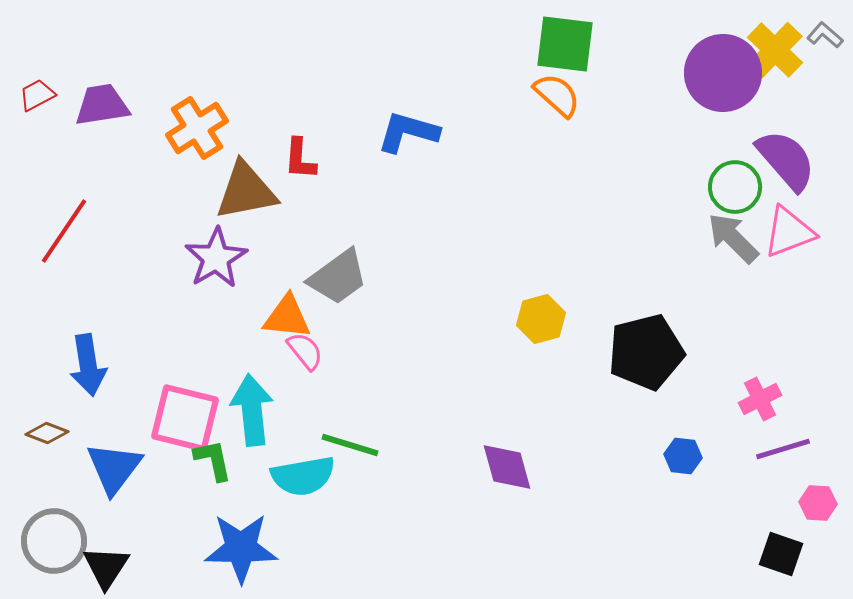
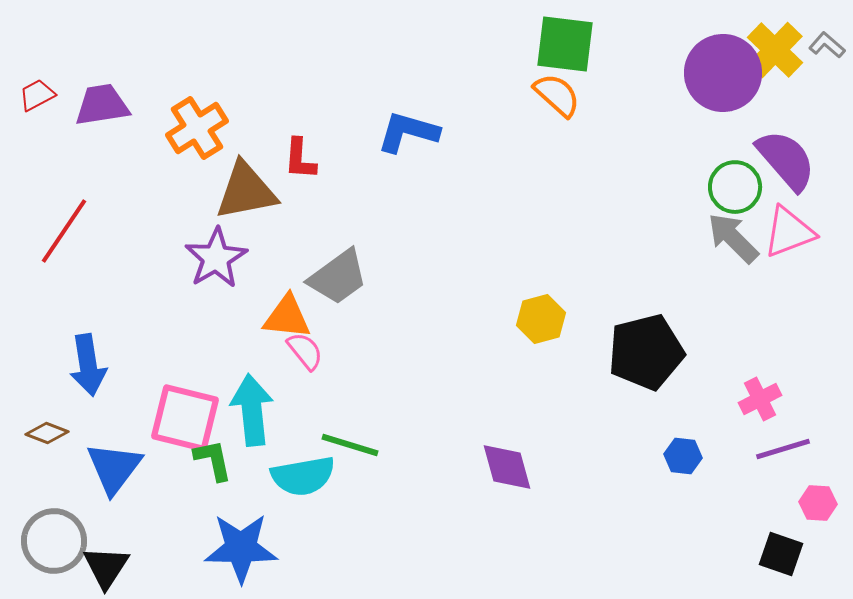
gray L-shape: moved 2 px right, 10 px down
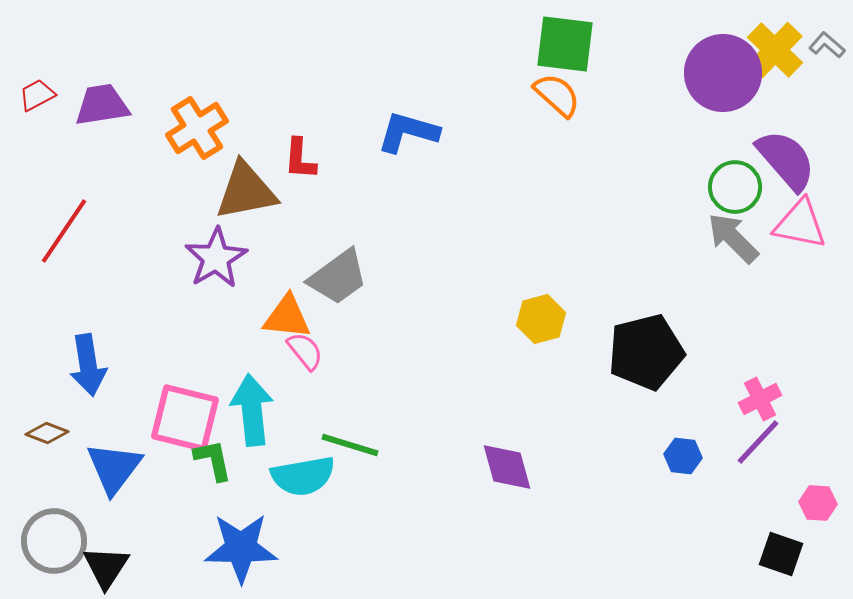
pink triangle: moved 11 px right, 8 px up; rotated 32 degrees clockwise
purple line: moved 25 px left, 7 px up; rotated 30 degrees counterclockwise
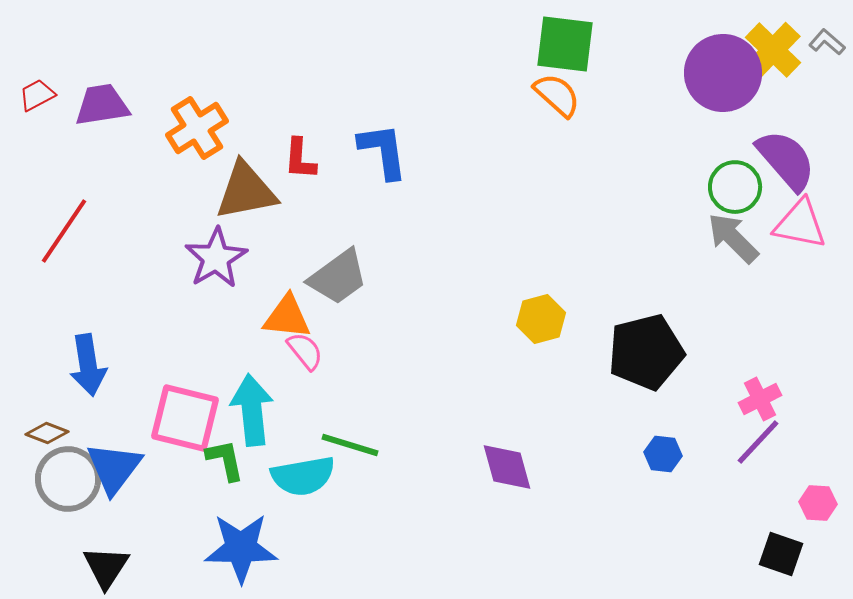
gray L-shape: moved 3 px up
yellow cross: moved 2 px left
blue L-shape: moved 25 px left, 19 px down; rotated 66 degrees clockwise
blue hexagon: moved 20 px left, 2 px up
green L-shape: moved 12 px right
gray circle: moved 14 px right, 62 px up
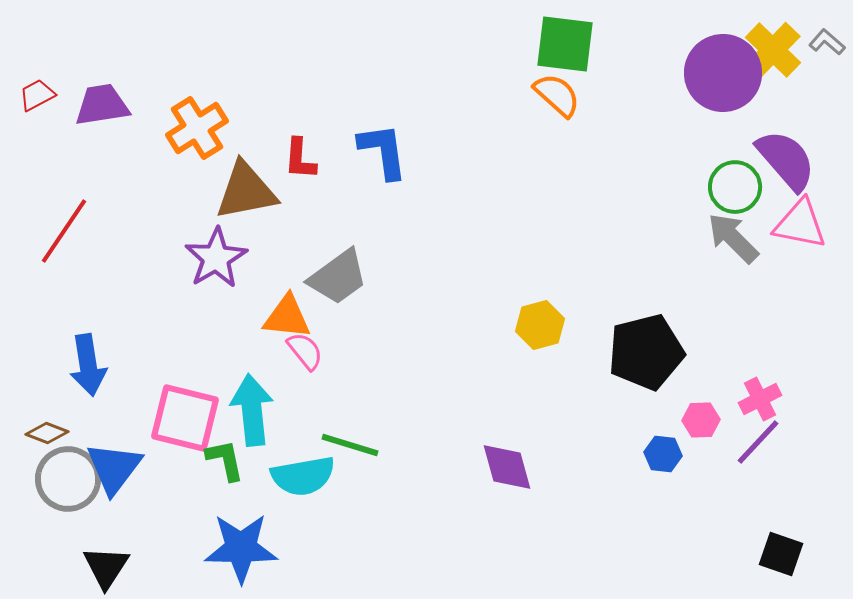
yellow hexagon: moved 1 px left, 6 px down
pink hexagon: moved 117 px left, 83 px up; rotated 6 degrees counterclockwise
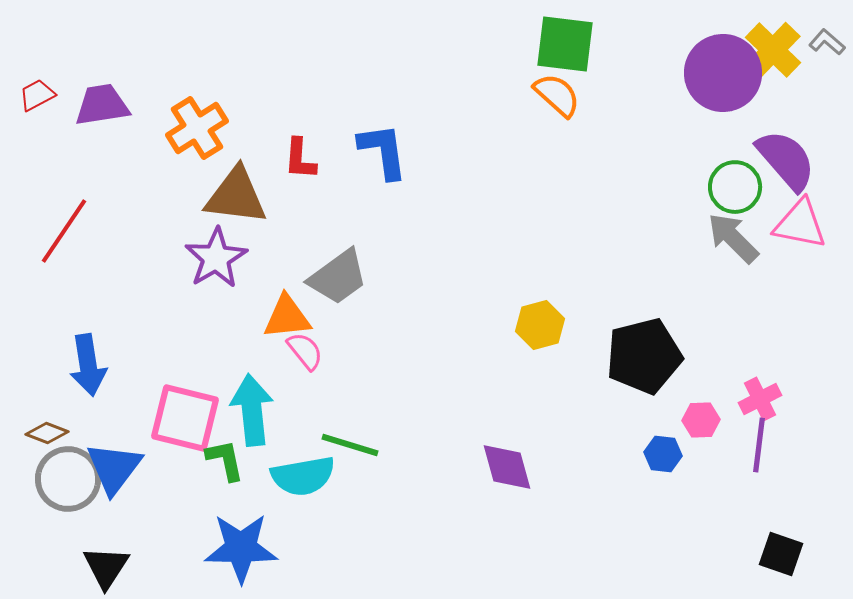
brown triangle: moved 10 px left, 5 px down; rotated 18 degrees clockwise
orange triangle: rotated 12 degrees counterclockwise
black pentagon: moved 2 px left, 4 px down
purple line: moved 1 px right, 3 px down; rotated 36 degrees counterclockwise
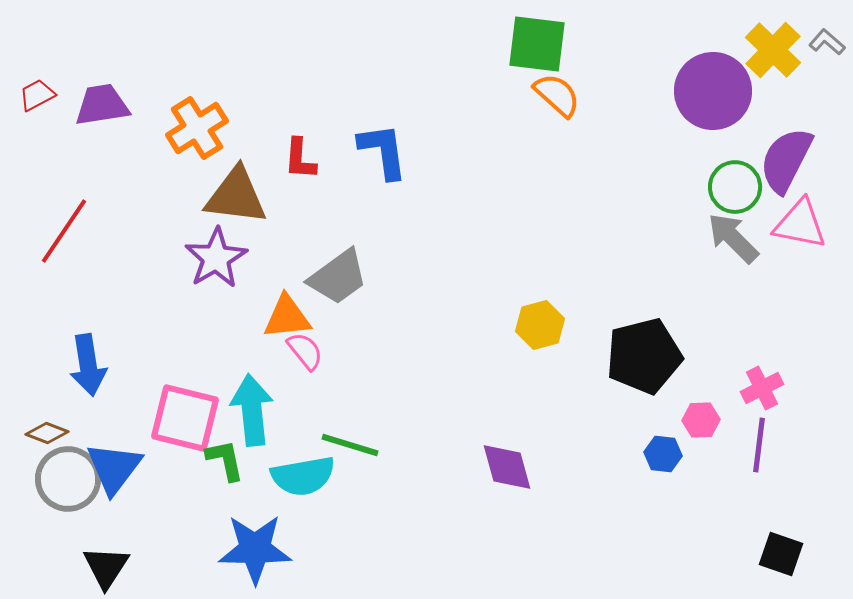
green square: moved 28 px left
purple circle: moved 10 px left, 18 px down
purple semicircle: rotated 112 degrees counterclockwise
pink cross: moved 2 px right, 11 px up
blue star: moved 14 px right, 1 px down
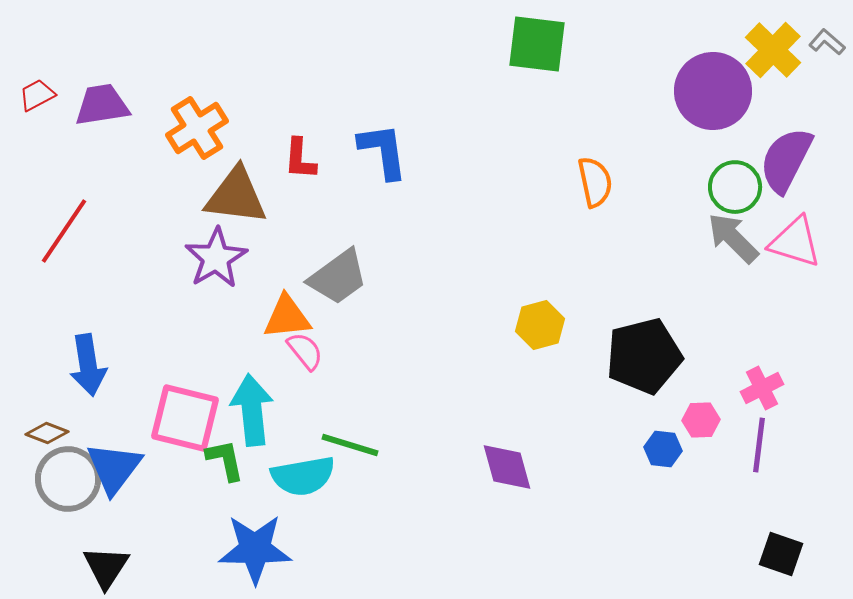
orange semicircle: moved 38 px right, 87 px down; rotated 36 degrees clockwise
pink triangle: moved 5 px left, 18 px down; rotated 6 degrees clockwise
blue hexagon: moved 5 px up
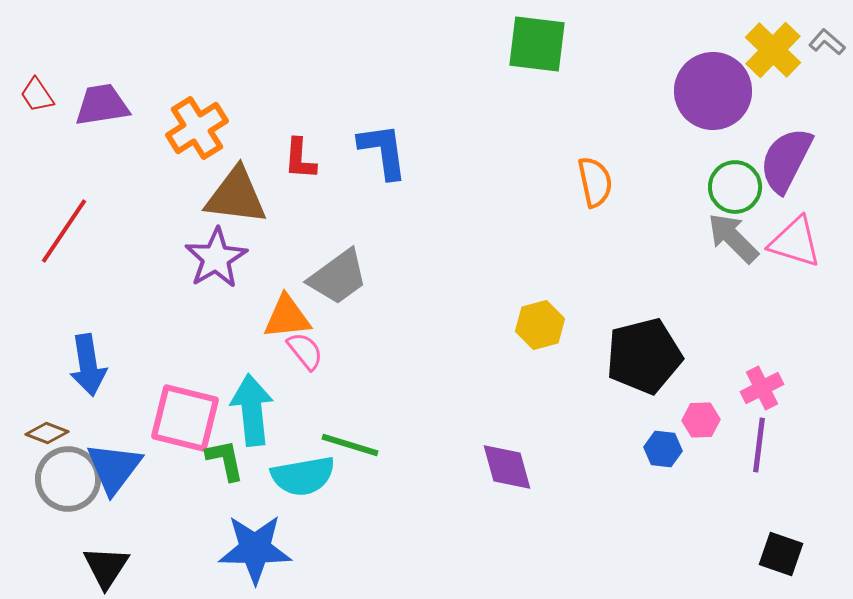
red trapezoid: rotated 96 degrees counterclockwise
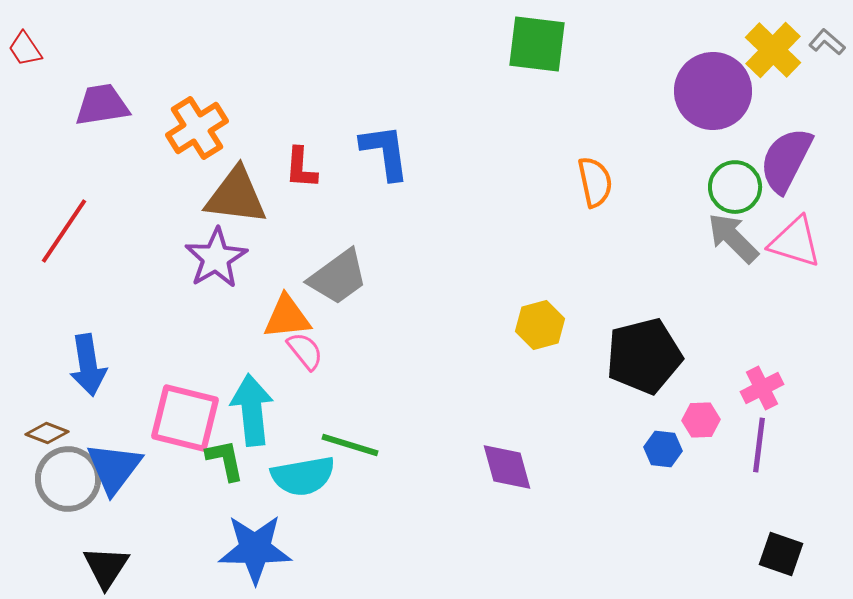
red trapezoid: moved 12 px left, 46 px up
blue L-shape: moved 2 px right, 1 px down
red L-shape: moved 1 px right, 9 px down
